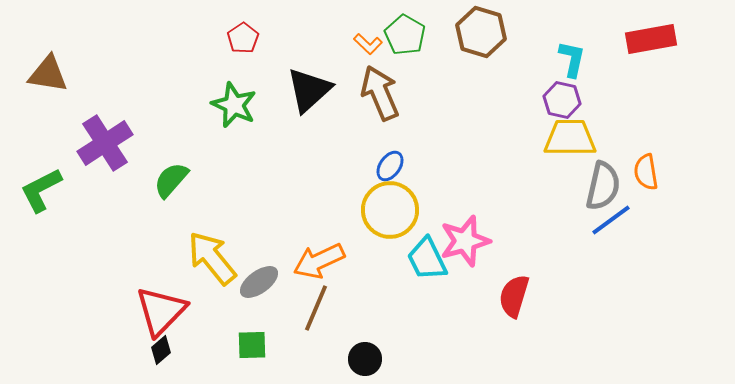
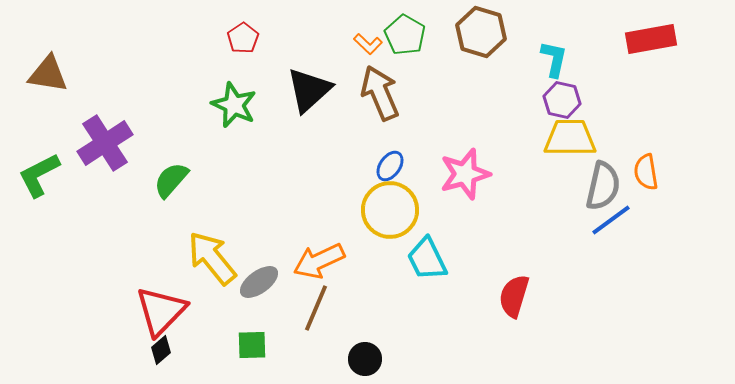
cyan L-shape: moved 18 px left
green L-shape: moved 2 px left, 15 px up
pink star: moved 67 px up
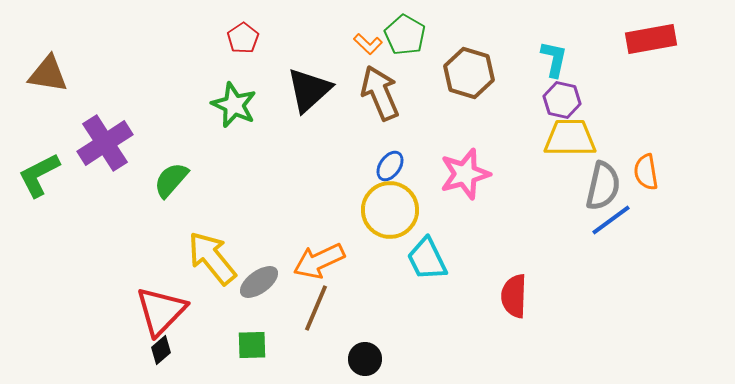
brown hexagon: moved 12 px left, 41 px down
red semicircle: rotated 15 degrees counterclockwise
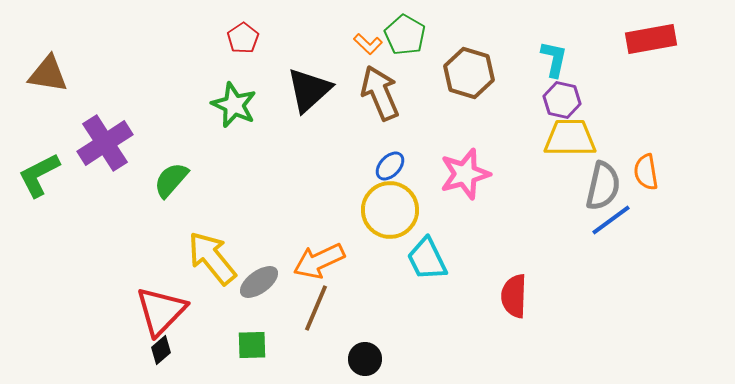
blue ellipse: rotated 8 degrees clockwise
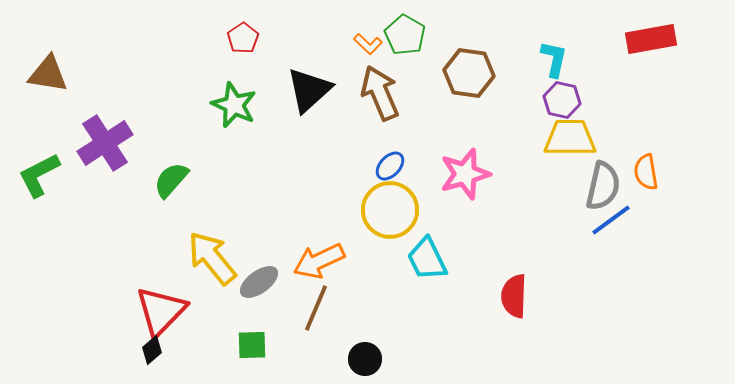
brown hexagon: rotated 9 degrees counterclockwise
black diamond: moved 9 px left
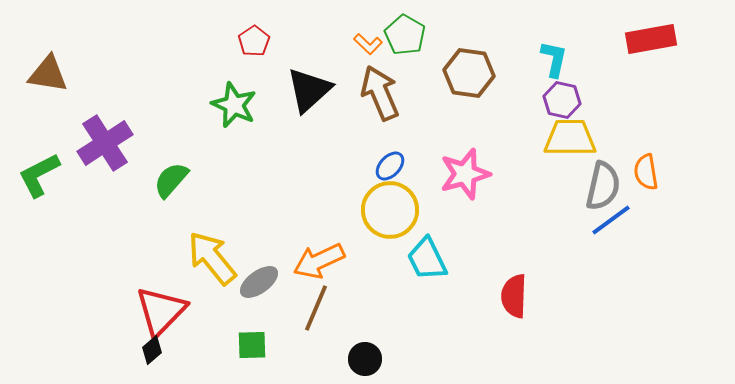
red pentagon: moved 11 px right, 3 px down
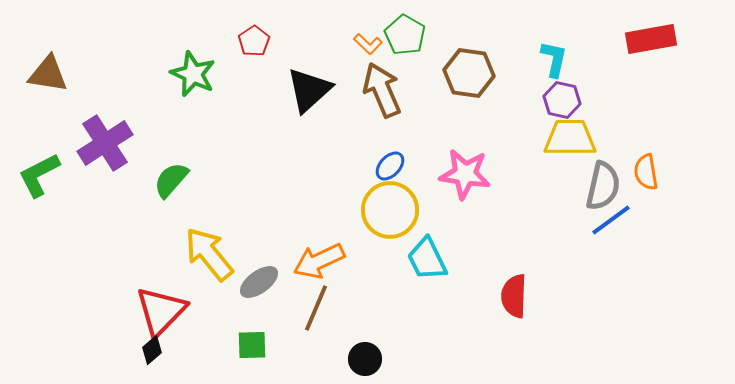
brown arrow: moved 2 px right, 3 px up
green star: moved 41 px left, 31 px up
pink star: rotated 24 degrees clockwise
yellow arrow: moved 3 px left, 4 px up
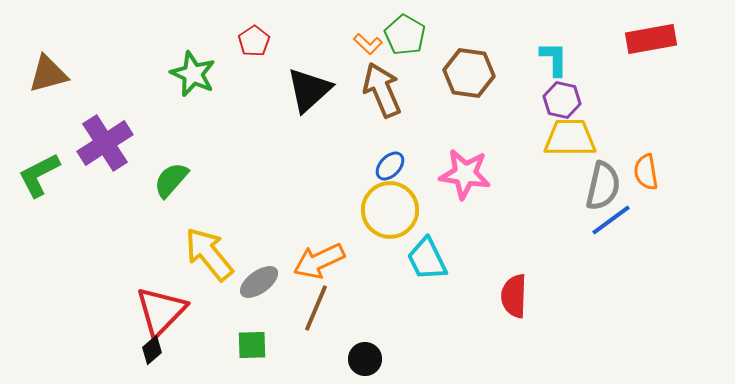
cyan L-shape: rotated 12 degrees counterclockwise
brown triangle: rotated 24 degrees counterclockwise
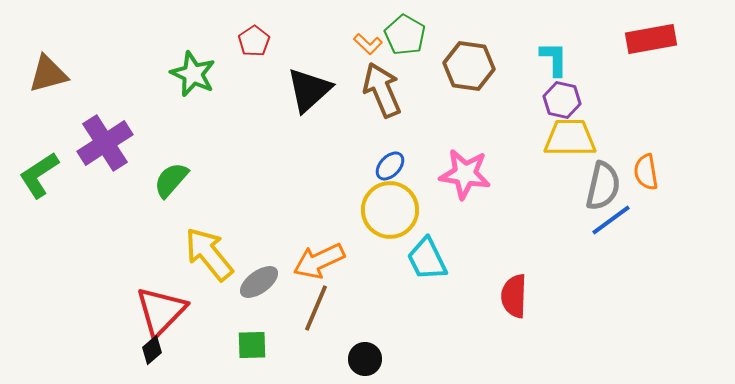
brown hexagon: moved 7 px up
green L-shape: rotated 6 degrees counterclockwise
